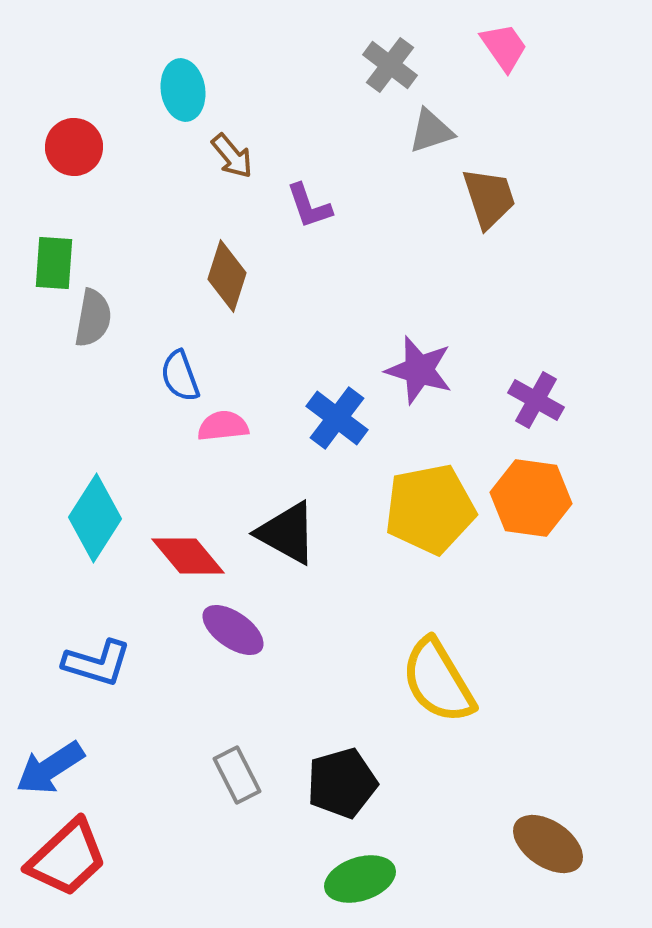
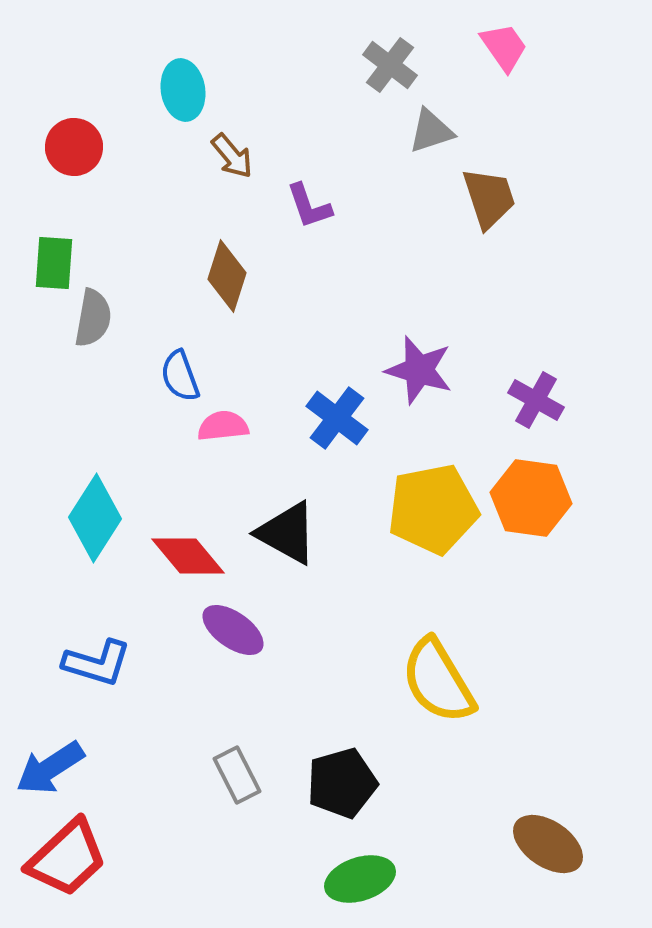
yellow pentagon: moved 3 px right
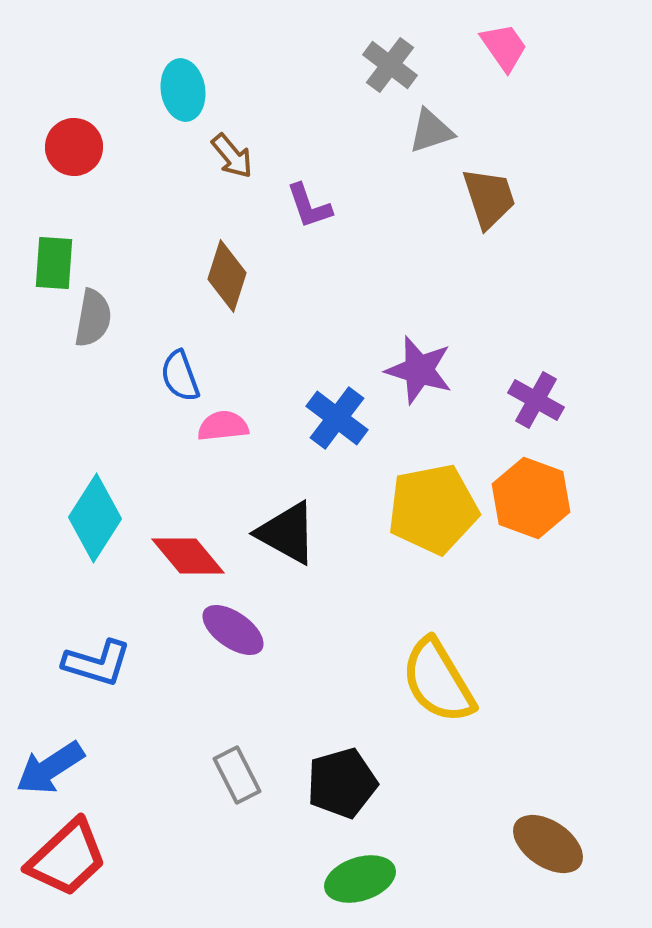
orange hexagon: rotated 12 degrees clockwise
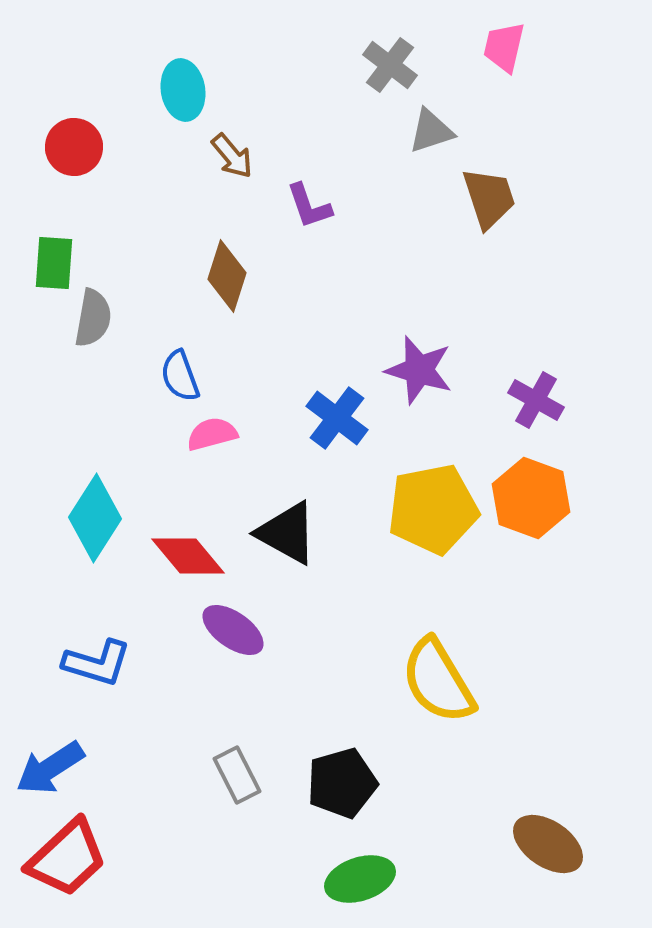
pink trapezoid: rotated 132 degrees counterclockwise
pink semicircle: moved 11 px left, 8 px down; rotated 9 degrees counterclockwise
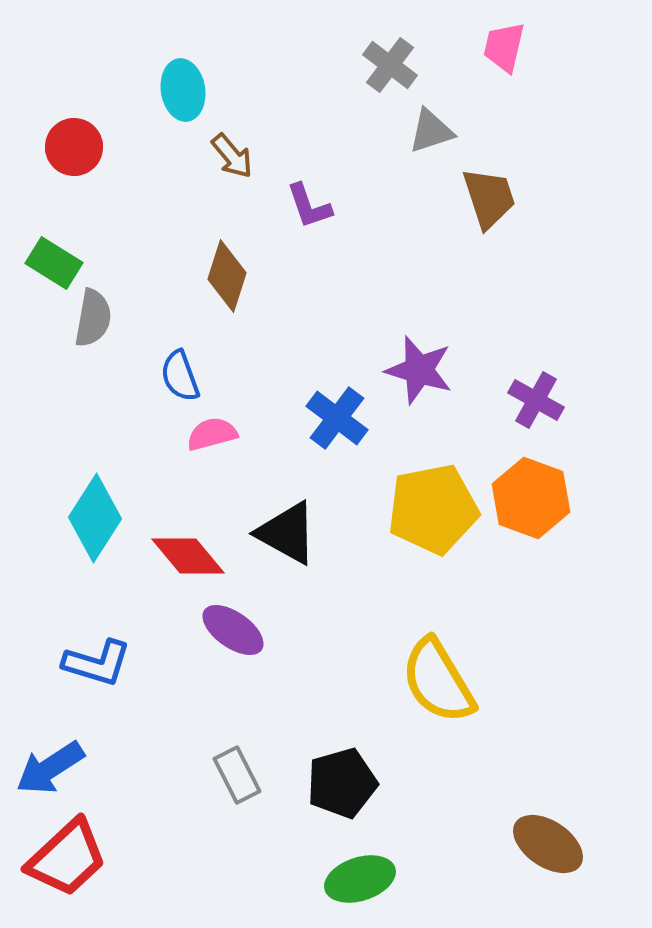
green rectangle: rotated 62 degrees counterclockwise
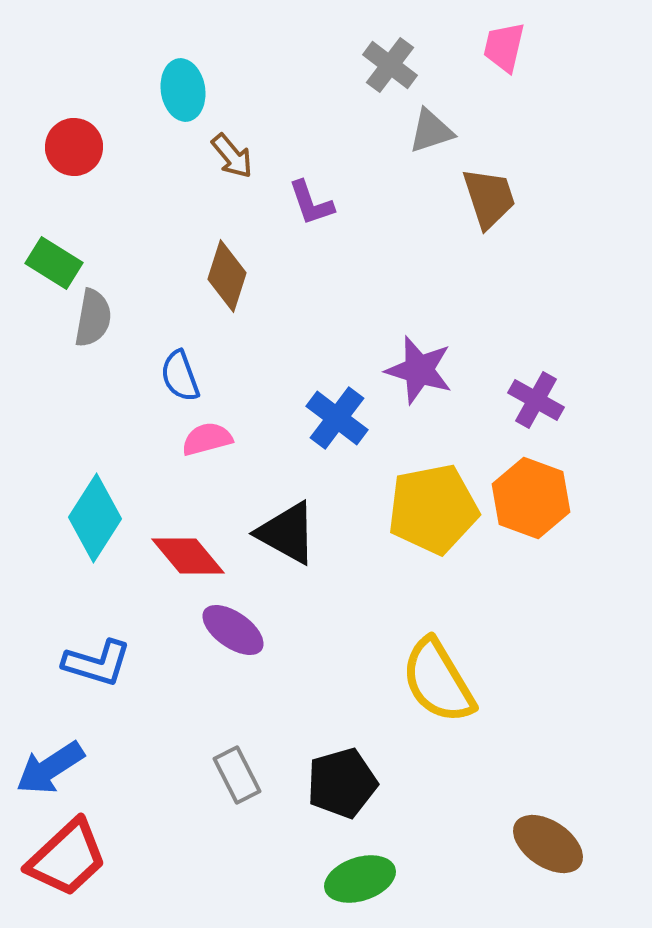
purple L-shape: moved 2 px right, 3 px up
pink semicircle: moved 5 px left, 5 px down
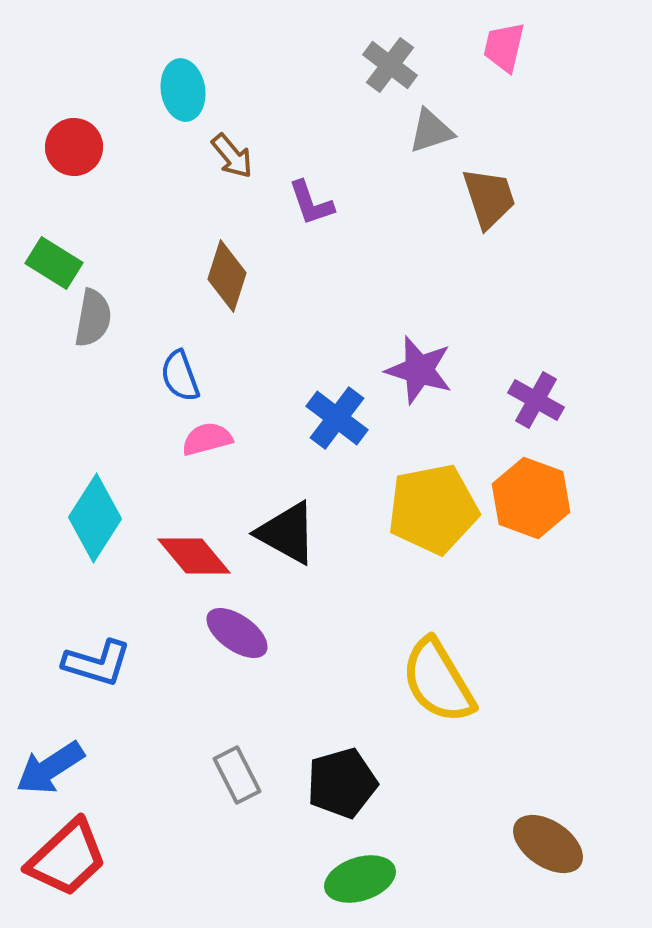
red diamond: moved 6 px right
purple ellipse: moved 4 px right, 3 px down
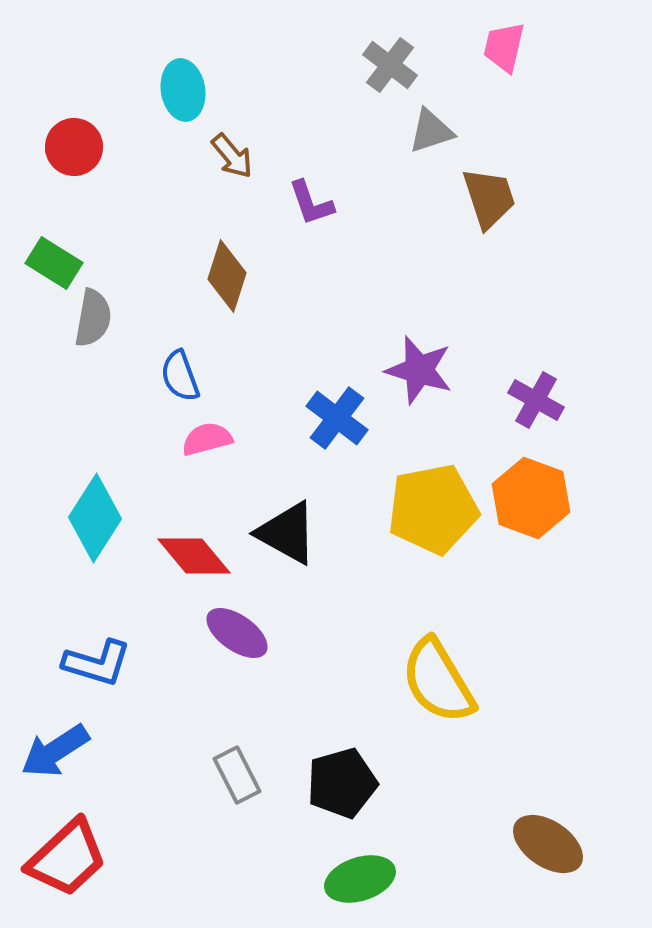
blue arrow: moved 5 px right, 17 px up
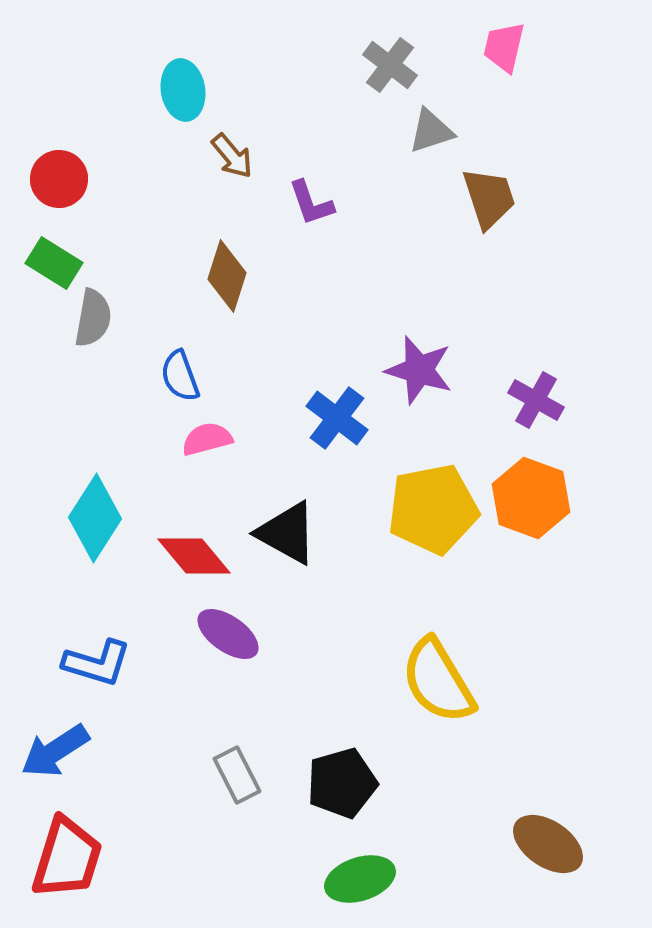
red circle: moved 15 px left, 32 px down
purple ellipse: moved 9 px left, 1 px down
red trapezoid: rotated 30 degrees counterclockwise
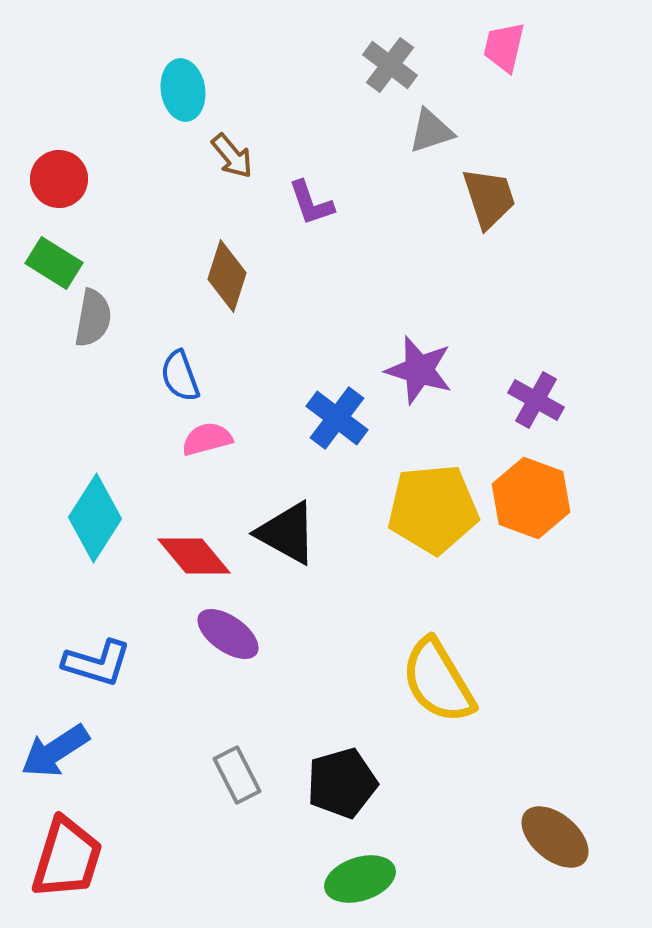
yellow pentagon: rotated 6 degrees clockwise
brown ellipse: moved 7 px right, 7 px up; rotated 6 degrees clockwise
